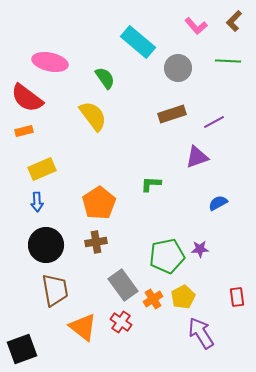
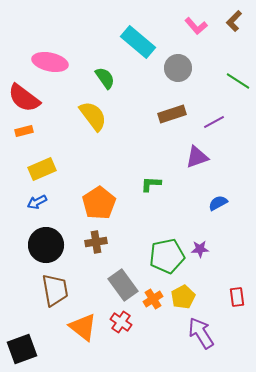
green line: moved 10 px right, 20 px down; rotated 30 degrees clockwise
red semicircle: moved 3 px left
blue arrow: rotated 66 degrees clockwise
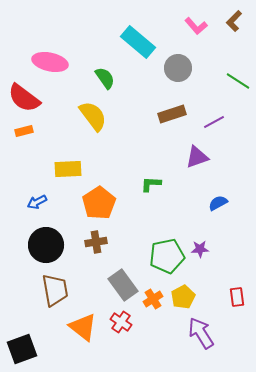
yellow rectangle: moved 26 px right; rotated 20 degrees clockwise
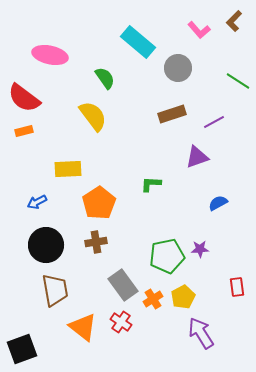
pink L-shape: moved 3 px right, 4 px down
pink ellipse: moved 7 px up
red rectangle: moved 10 px up
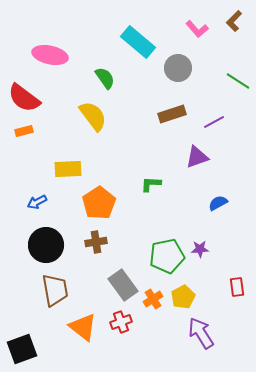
pink L-shape: moved 2 px left, 1 px up
red cross: rotated 35 degrees clockwise
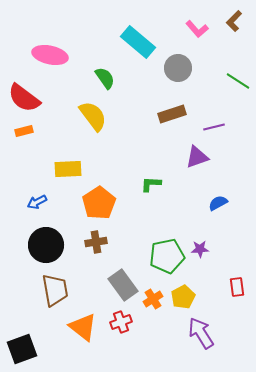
purple line: moved 5 px down; rotated 15 degrees clockwise
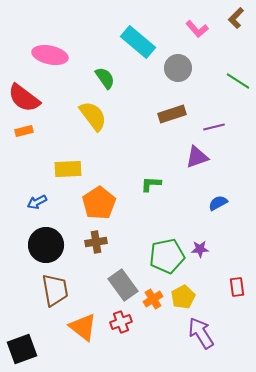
brown L-shape: moved 2 px right, 3 px up
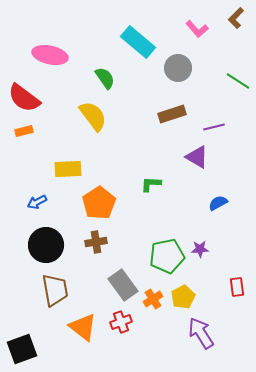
purple triangle: rotated 50 degrees clockwise
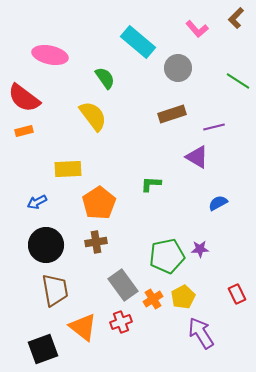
red rectangle: moved 7 px down; rotated 18 degrees counterclockwise
black square: moved 21 px right
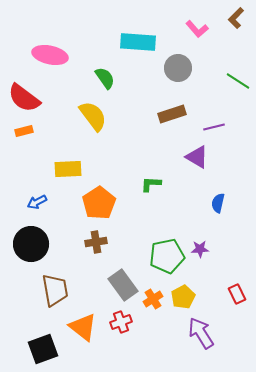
cyan rectangle: rotated 36 degrees counterclockwise
blue semicircle: rotated 48 degrees counterclockwise
black circle: moved 15 px left, 1 px up
